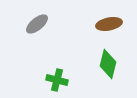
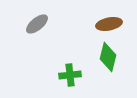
green diamond: moved 7 px up
green cross: moved 13 px right, 5 px up; rotated 20 degrees counterclockwise
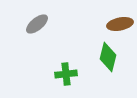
brown ellipse: moved 11 px right
green cross: moved 4 px left, 1 px up
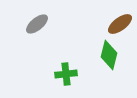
brown ellipse: rotated 25 degrees counterclockwise
green diamond: moved 1 px right, 2 px up
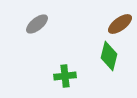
green diamond: moved 1 px down
green cross: moved 1 px left, 2 px down
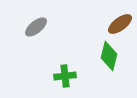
gray ellipse: moved 1 px left, 3 px down
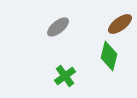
gray ellipse: moved 22 px right
green cross: rotated 30 degrees counterclockwise
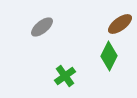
gray ellipse: moved 16 px left
green diamond: rotated 12 degrees clockwise
